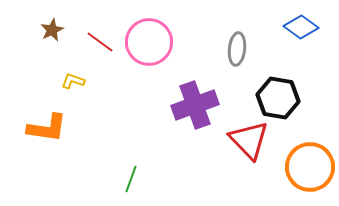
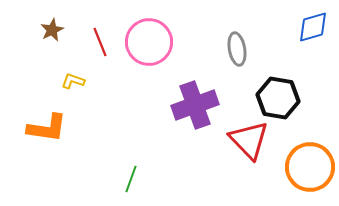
blue diamond: moved 12 px right; rotated 52 degrees counterclockwise
red line: rotated 32 degrees clockwise
gray ellipse: rotated 16 degrees counterclockwise
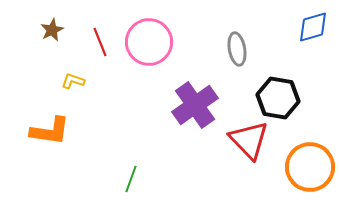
purple cross: rotated 15 degrees counterclockwise
orange L-shape: moved 3 px right, 3 px down
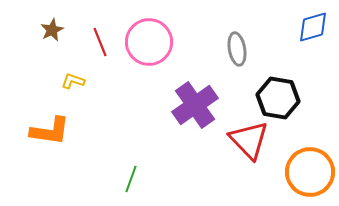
orange circle: moved 5 px down
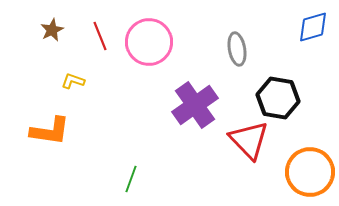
red line: moved 6 px up
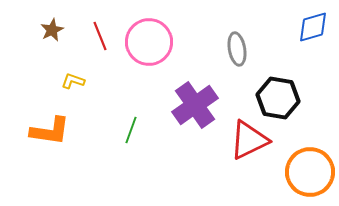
red triangle: rotated 48 degrees clockwise
green line: moved 49 px up
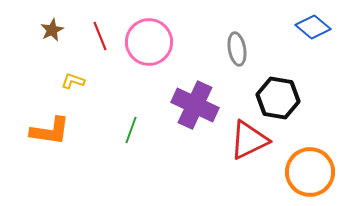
blue diamond: rotated 56 degrees clockwise
purple cross: rotated 30 degrees counterclockwise
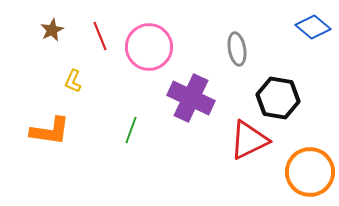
pink circle: moved 5 px down
yellow L-shape: rotated 85 degrees counterclockwise
purple cross: moved 4 px left, 7 px up
